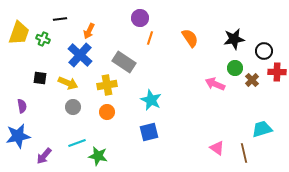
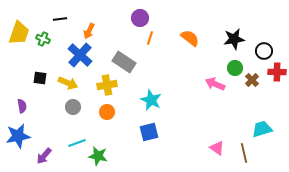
orange semicircle: rotated 18 degrees counterclockwise
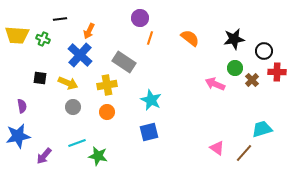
yellow trapezoid: moved 2 px left, 2 px down; rotated 75 degrees clockwise
brown line: rotated 54 degrees clockwise
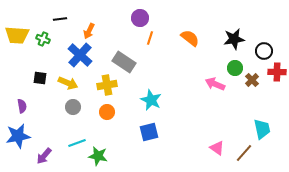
cyan trapezoid: rotated 95 degrees clockwise
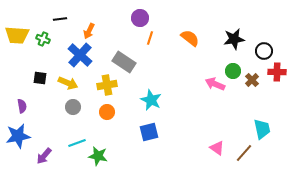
green circle: moved 2 px left, 3 px down
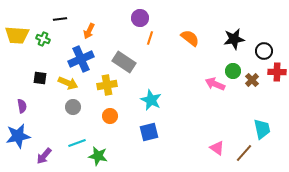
blue cross: moved 1 px right, 4 px down; rotated 25 degrees clockwise
orange circle: moved 3 px right, 4 px down
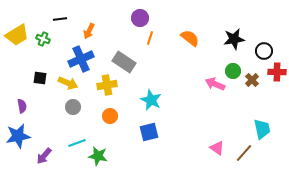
yellow trapezoid: rotated 35 degrees counterclockwise
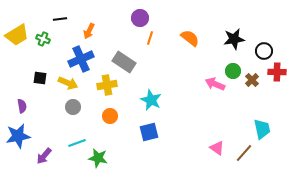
green star: moved 2 px down
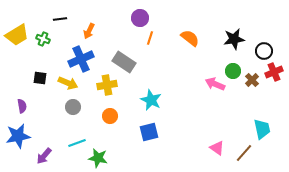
red cross: moved 3 px left; rotated 24 degrees counterclockwise
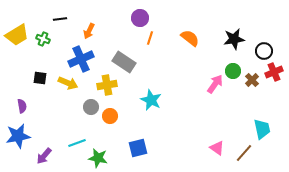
pink arrow: rotated 102 degrees clockwise
gray circle: moved 18 px right
blue square: moved 11 px left, 16 px down
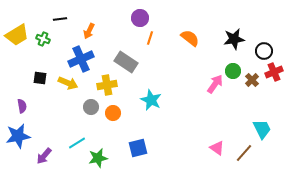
gray rectangle: moved 2 px right
orange circle: moved 3 px right, 3 px up
cyan trapezoid: rotated 15 degrees counterclockwise
cyan line: rotated 12 degrees counterclockwise
green star: rotated 24 degrees counterclockwise
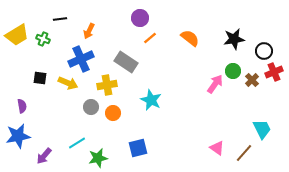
orange line: rotated 32 degrees clockwise
